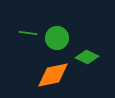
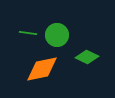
green circle: moved 3 px up
orange diamond: moved 11 px left, 6 px up
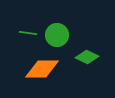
orange diamond: rotated 12 degrees clockwise
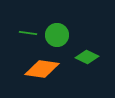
orange diamond: rotated 8 degrees clockwise
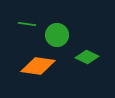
green line: moved 1 px left, 9 px up
orange diamond: moved 4 px left, 3 px up
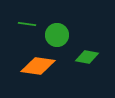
green diamond: rotated 15 degrees counterclockwise
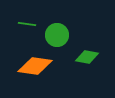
orange diamond: moved 3 px left
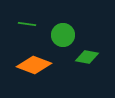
green circle: moved 6 px right
orange diamond: moved 1 px left, 1 px up; rotated 12 degrees clockwise
